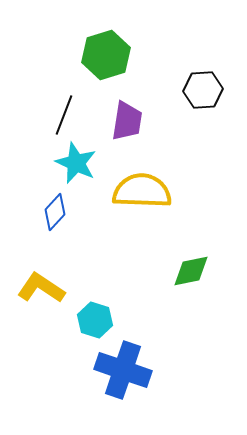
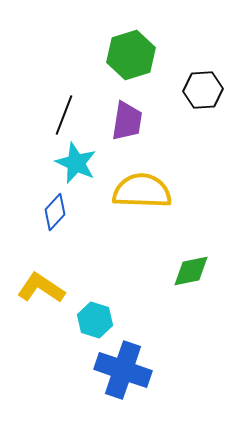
green hexagon: moved 25 px right
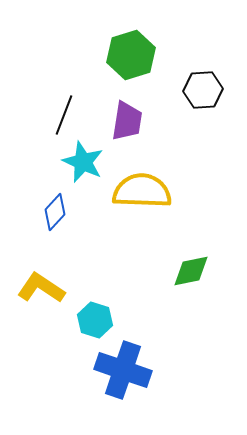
cyan star: moved 7 px right, 1 px up
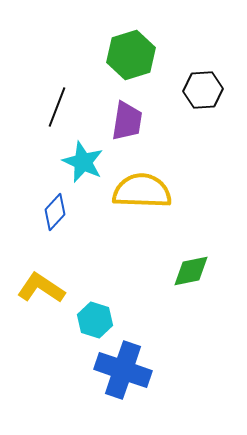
black line: moved 7 px left, 8 px up
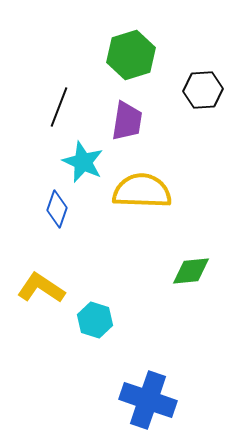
black line: moved 2 px right
blue diamond: moved 2 px right, 3 px up; rotated 24 degrees counterclockwise
green diamond: rotated 6 degrees clockwise
blue cross: moved 25 px right, 30 px down
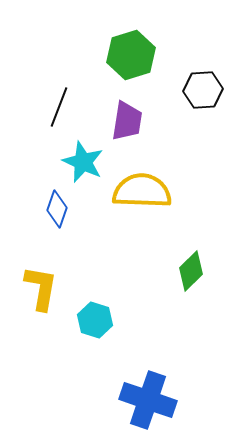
green diamond: rotated 39 degrees counterclockwise
yellow L-shape: rotated 66 degrees clockwise
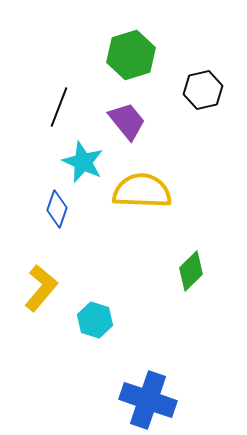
black hexagon: rotated 9 degrees counterclockwise
purple trapezoid: rotated 48 degrees counterclockwise
yellow L-shape: rotated 30 degrees clockwise
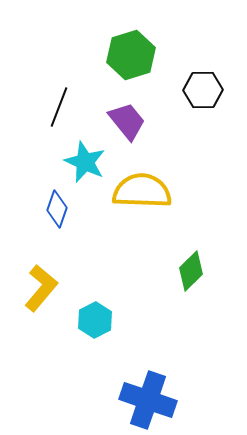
black hexagon: rotated 12 degrees clockwise
cyan star: moved 2 px right
cyan hexagon: rotated 16 degrees clockwise
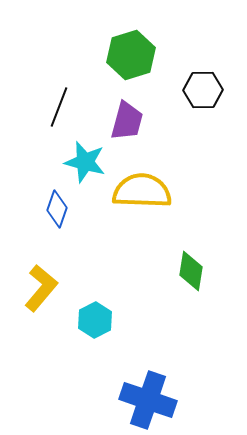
purple trapezoid: rotated 54 degrees clockwise
cyan star: rotated 9 degrees counterclockwise
green diamond: rotated 36 degrees counterclockwise
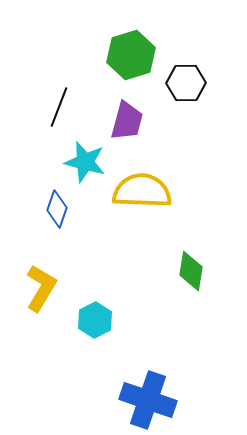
black hexagon: moved 17 px left, 7 px up
yellow L-shape: rotated 9 degrees counterclockwise
